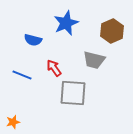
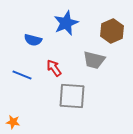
gray square: moved 1 px left, 3 px down
orange star: rotated 24 degrees clockwise
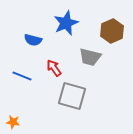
gray trapezoid: moved 4 px left, 3 px up
blue line: moved 1 px down
gray square: rotated 12 degrees clockwise
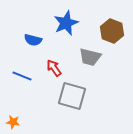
brown hexagon: rotated 15 degrees counterclockwise
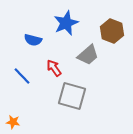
gray trapezoid: moved 2 px left, 2 px up; rotated 55 degrees counterclockwise
blue line: rotated 24 degrees clockwise
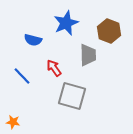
brown hexagon: moved 3 px left
gray trapezoid: rotated 50 degrees counterclockwise
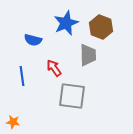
brown hexagon: moved 8 px left, 4 px up
blue line: rotated 36 degrees clockwise
gray square: rotated 8 degrees counterclockwise
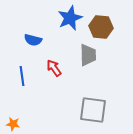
blue star: moved 4 px right, 5 px up
brown hexagon: rotated 15 degrees counterclockwise
gray square: moved 21 px right, 14 px down
orange star: moved 2 px down
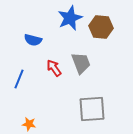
gray trapezoid: moved 7 px left, 8 px down; rotated 20 degrees counterclockwise
blue line: moved 3 px left, 3 px down; rotated 30 degrees clockwise
gray square: moved 1 px left, 1 px up; rotated 12 degrees counterclockwise
orange star: moved 16 px right
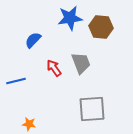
blue star: rotated 15 degrees clockwise
blue semicircle: rotated 120 degrees clockwise
blue line: moved 3 px left, 2 px down; rotated 54 degrees clockwise
